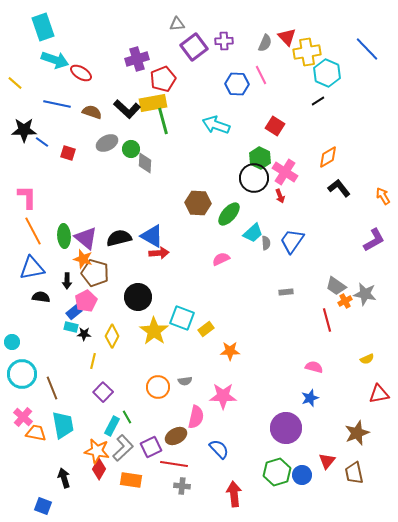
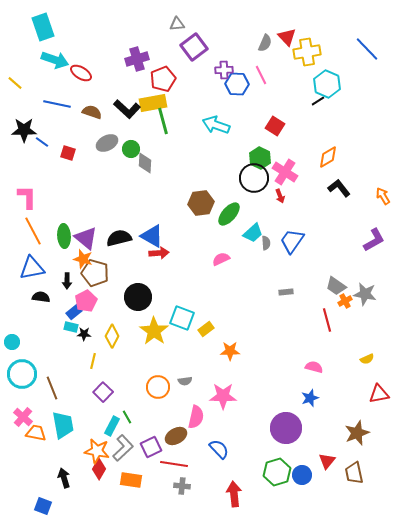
purple cross at (224, 41): moved 29 px down
cyan hexagon at (327, 73): moved 11 px down
brown hexagon at (198, 203): moved 3 px right; rotated 10 degrees counterclockwise
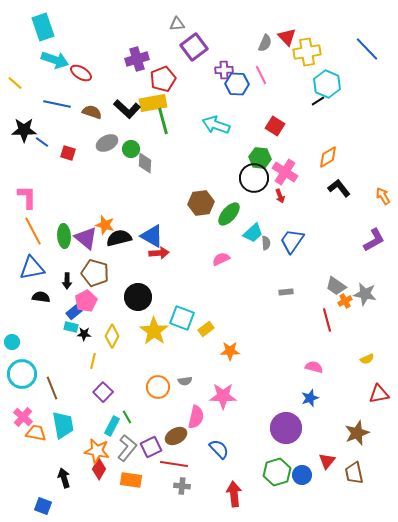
green hexagon at (260, 158): rotated 20 degrees counterclockwise
orange star at (83, 259): moved 22 px right, 34 px up
gray L-shape at (123, 448): moved 4 px right; rotated 8 degrees counterclockwise
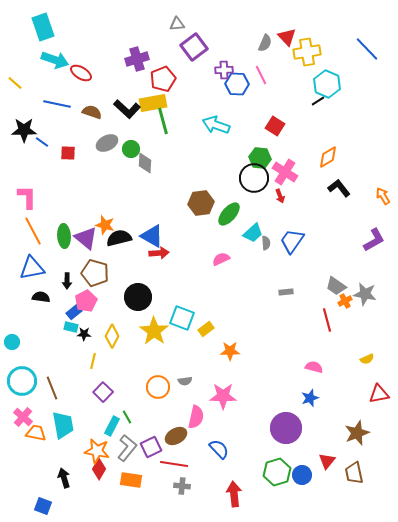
red square at (68, 153): rotated 14 degrees counterclockwise
cyan circle at (22, 374): moved 7 px down
